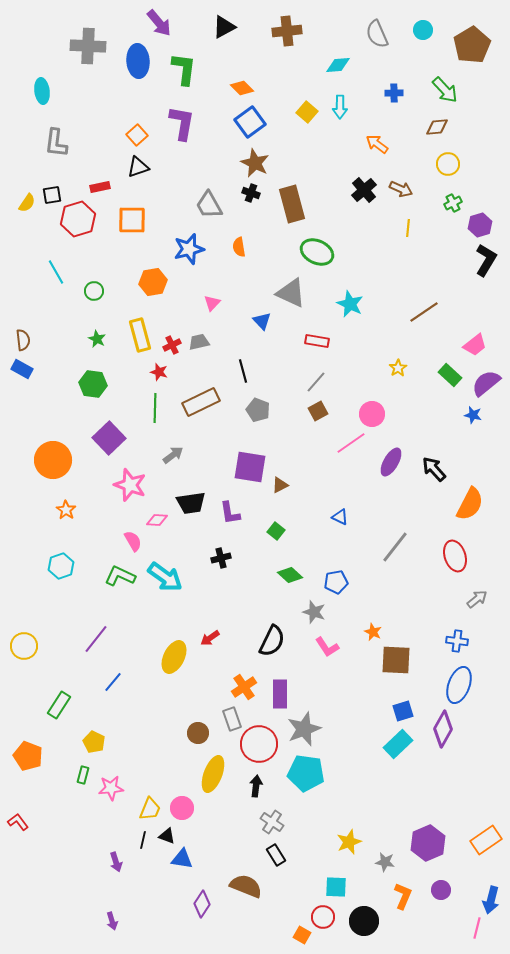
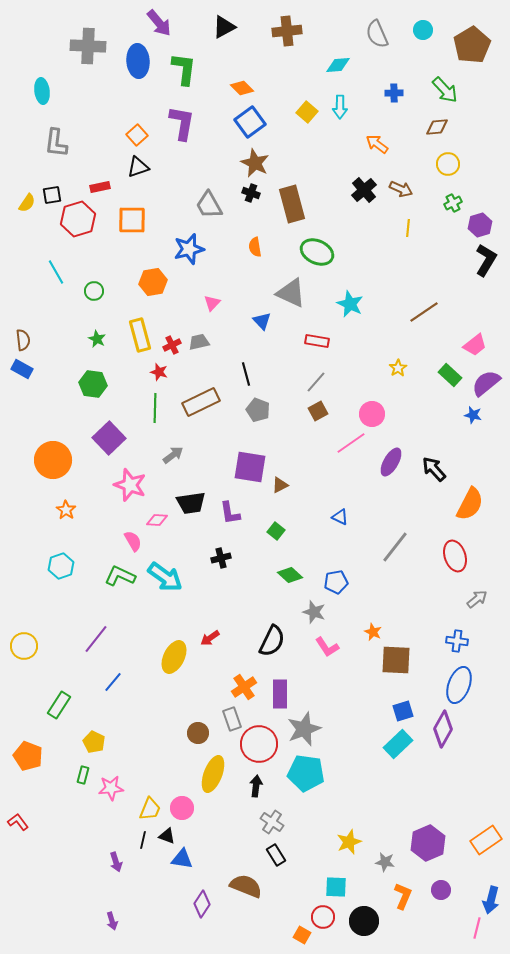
orange semicircle at (239, 247): moved 16 px right
black line at (243, 371): moved 3 px right, 3 px down
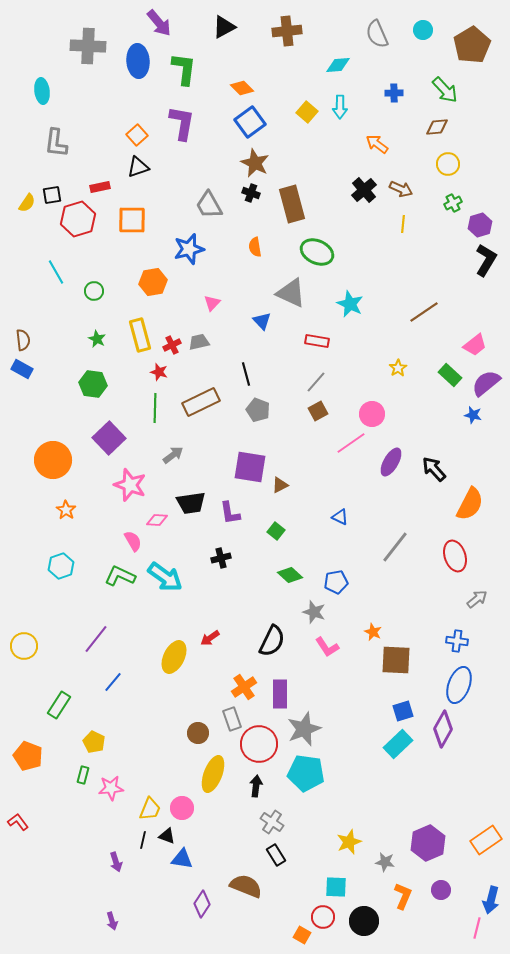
yellow line at (408, 228): moved 5 px left, 4 px up
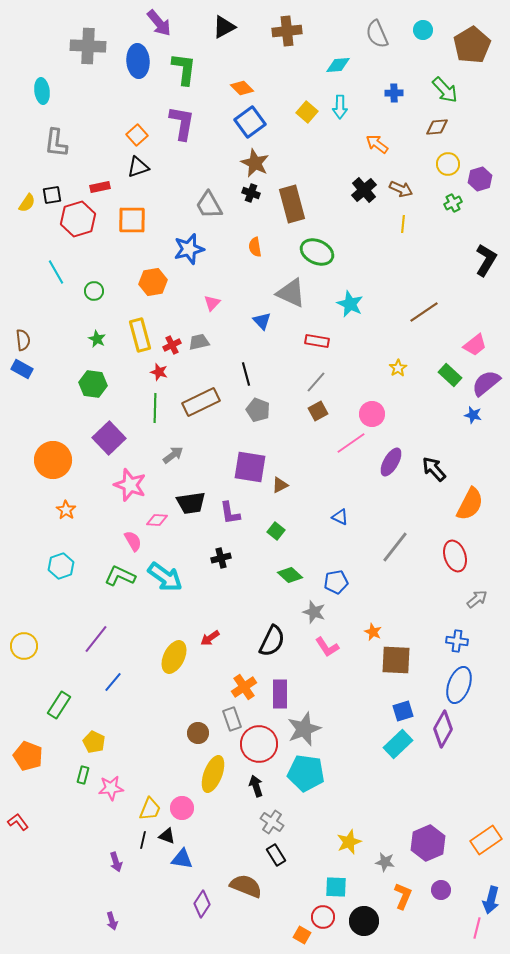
purple hexagon at (480, 225): moved 46 px up
black arrow at (256, 786): rotated 25 degrees counterclockwise
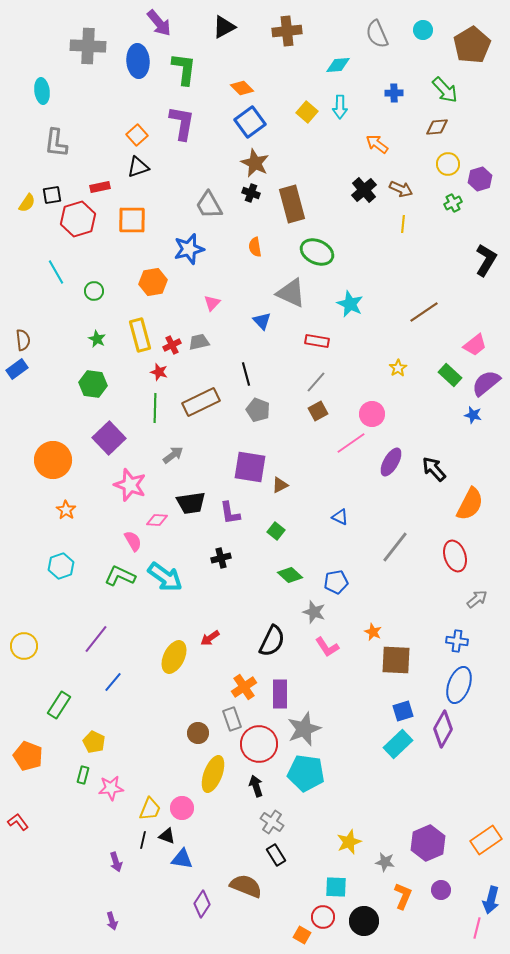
blue rectangle at (22, 369): moved 5 px left; rotated 65 degrees counterclockwise
